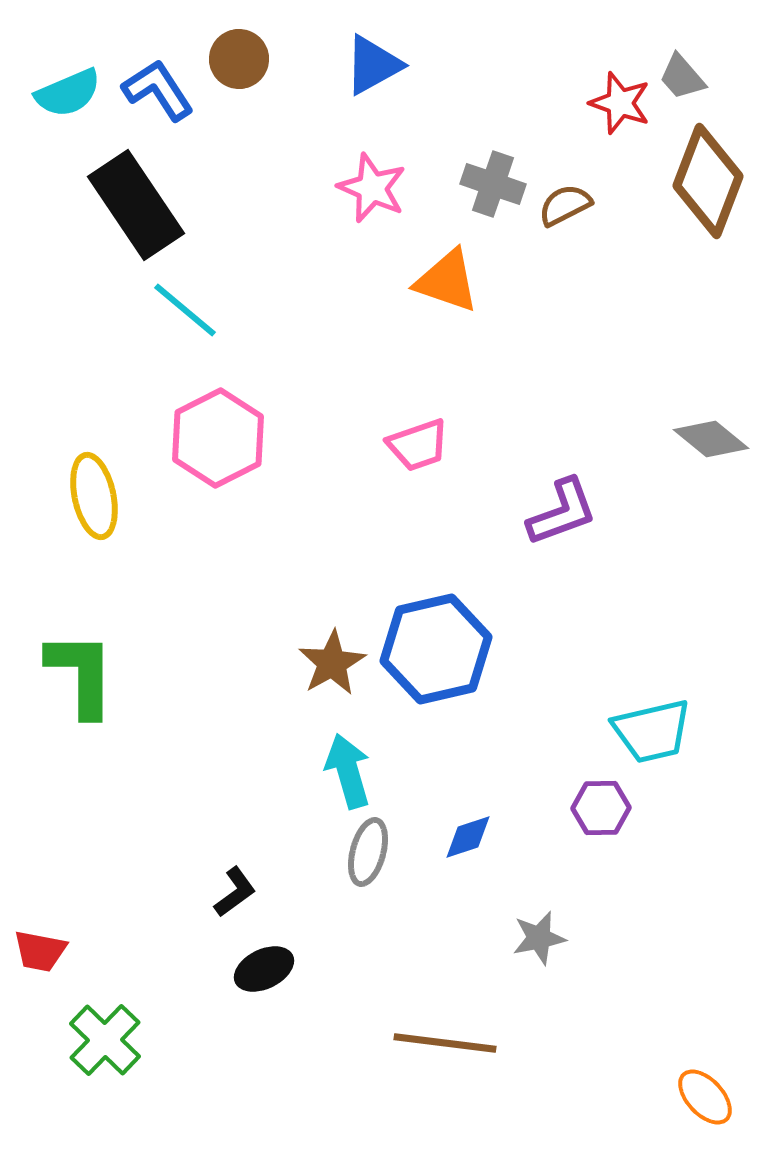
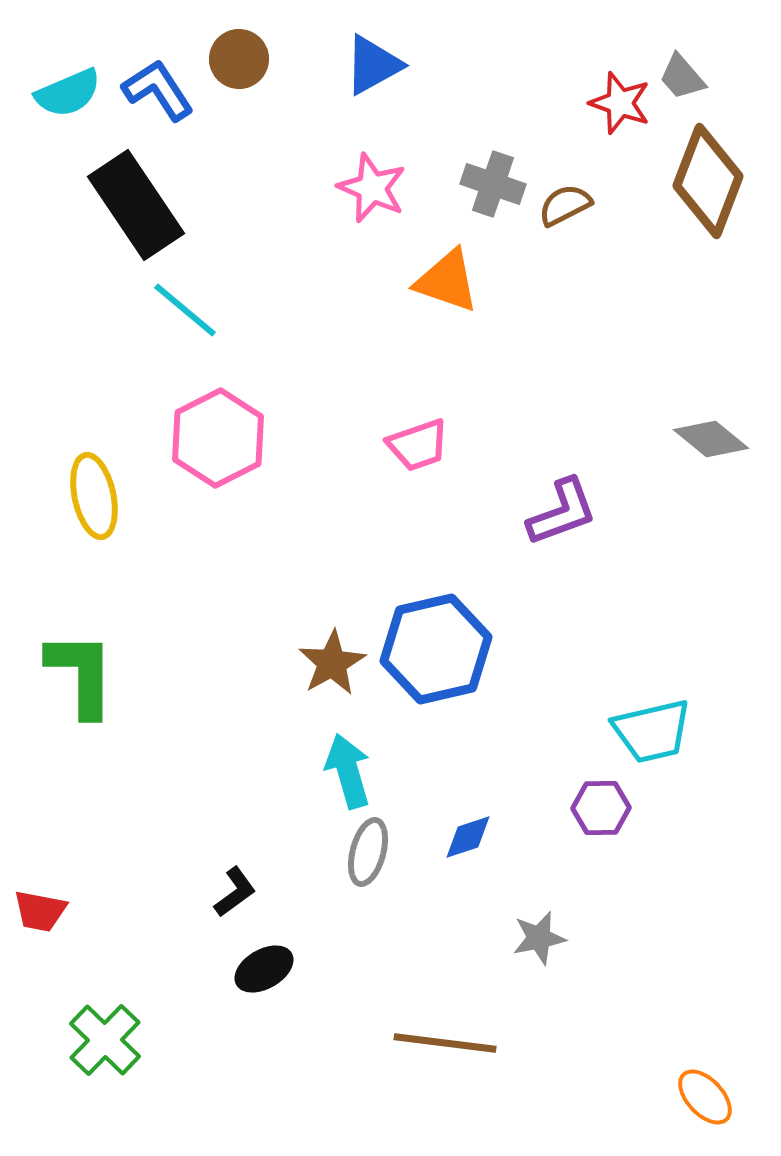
red trapezoid: moved 40 px up
black ellipse: rotated 4 degrees counterclockwise
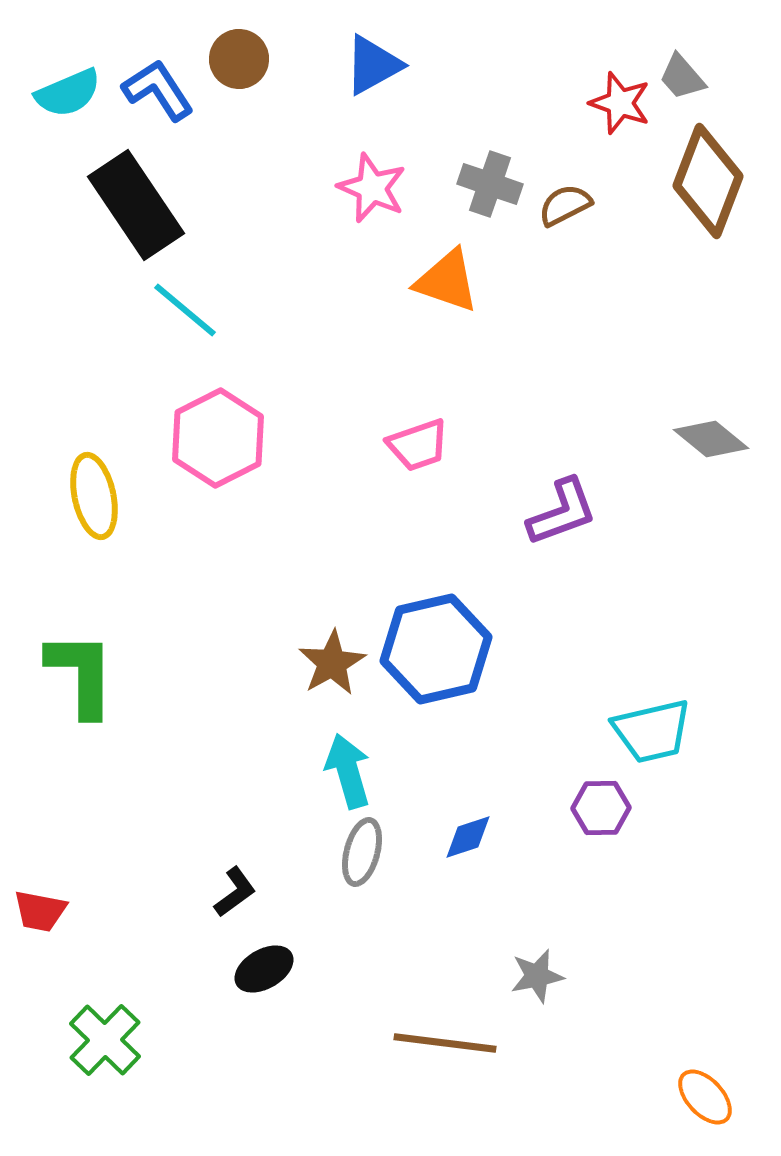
gray cross: moved 3 px left
gray ellipse: moved 6 px left
gray star: moved 2 px left, 38 px down
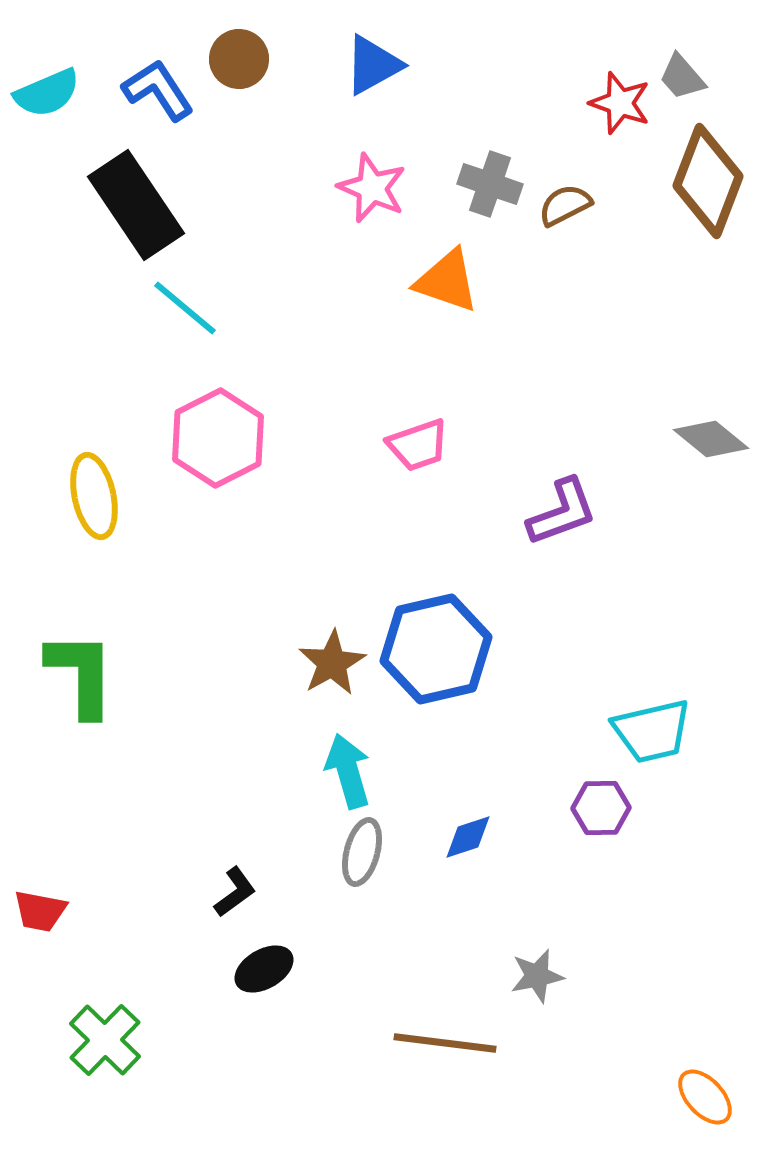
cyan semicircle: moved 21 px left
cyan line: moved 2 px up
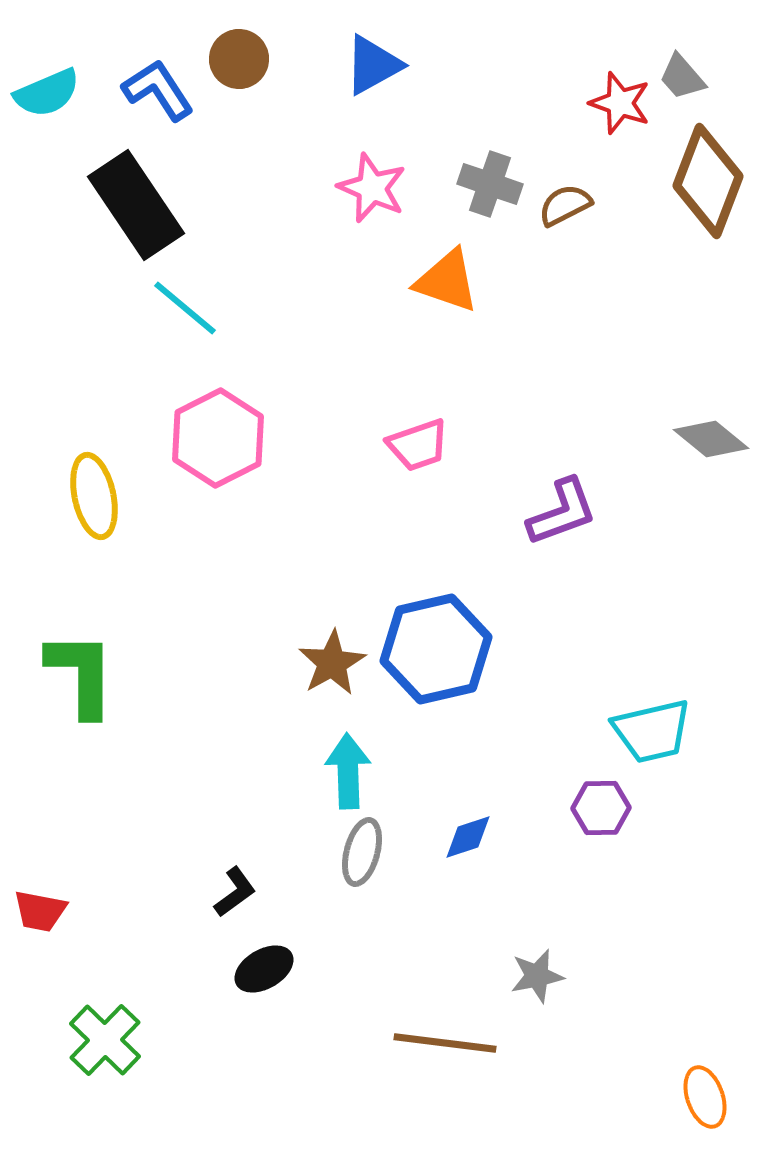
cyan arrow: rotated 14 degrees clockwise
orange ellipse: rotated 24 degrees clockwise
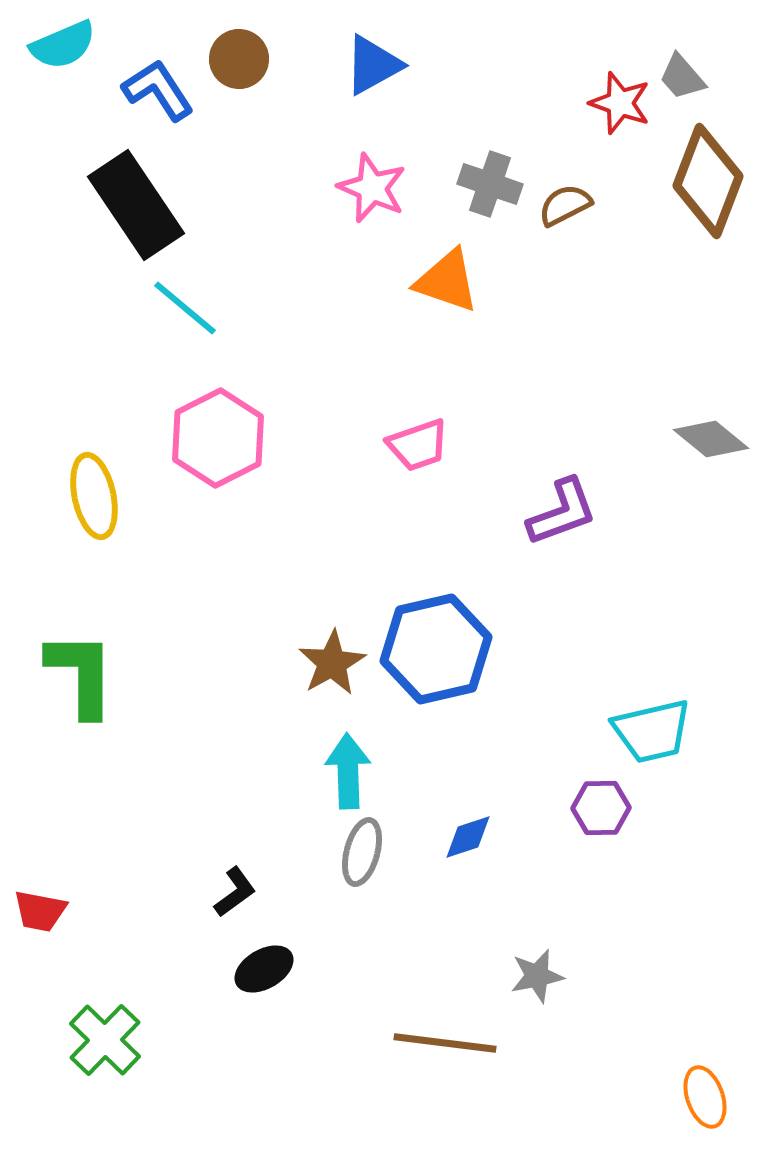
cyan semicircle: moved 16 px right, 48 px up
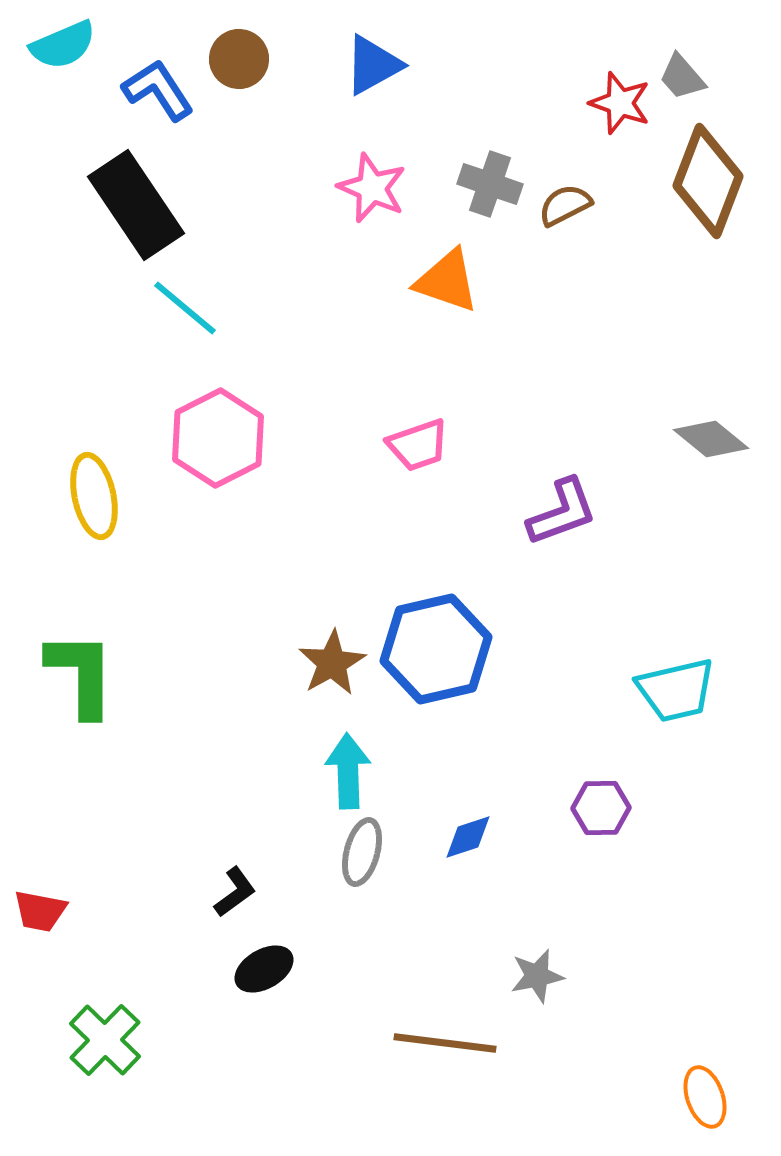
cyan trapezoid: moved 24 px right, 41 px up
